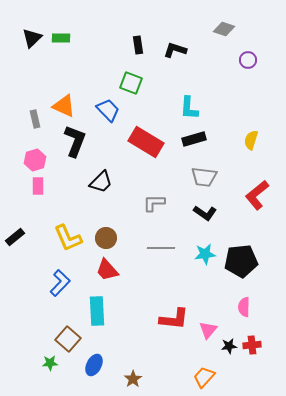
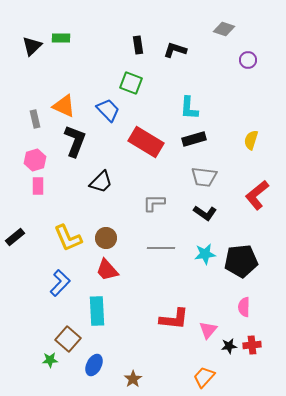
black triangle at (32, 38): moved 8 px down
green star at (50, 363): moved 3 px up
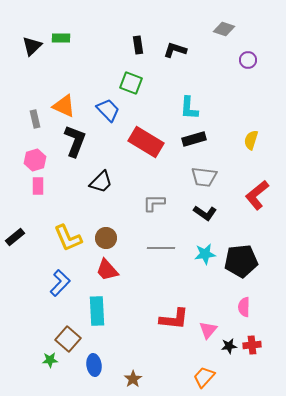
blue ellipse at (94, 365): rotated 35 degrees counterclockwise
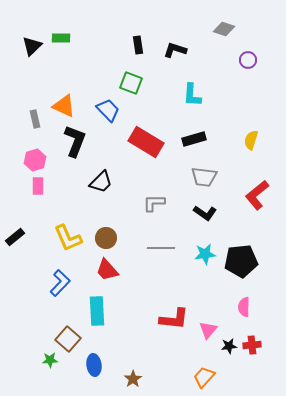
cyan L-shape at (189, 108): moved 3 px right, 13 px up
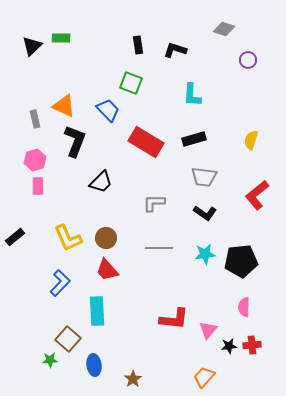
gray line at (161, 248): moved 2 px left
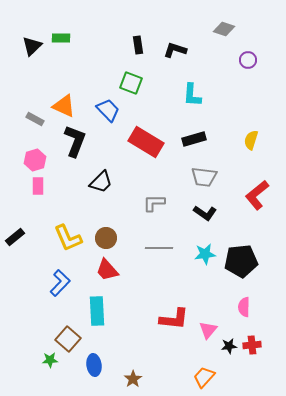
gray rectangle at (35, 119): rotated 48 degrees counterclockwise
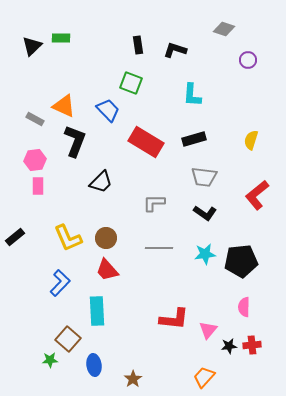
pink hexagon at (35, 160): rotated 10 degrees clockwise
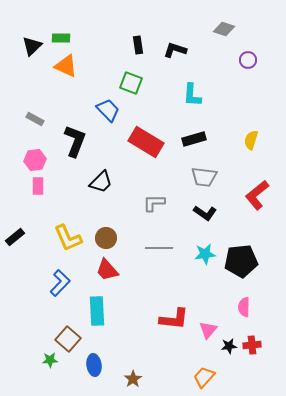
orange triangle at (64, 106): moved 2 px right, 40 px up
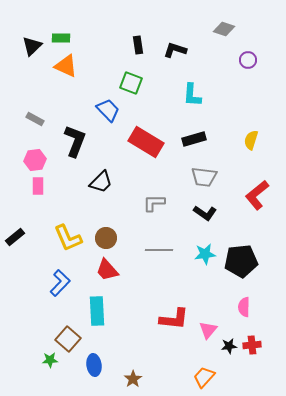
gray line at (159, 248): moved 2 px down
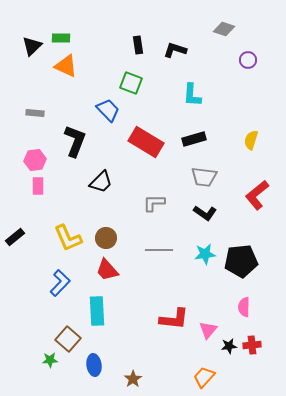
gray rectangle at (35, 119): moved 6 px up; rotated 24 degrees counterclockwise
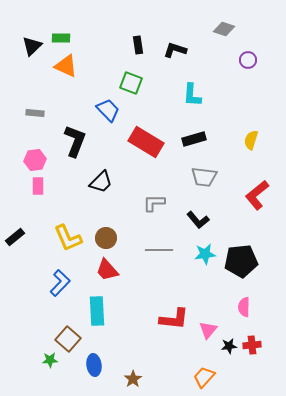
black L-shape at (205, 213): moved 7 px left, 7 px down; rotated 15 degrees clockwise
